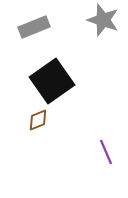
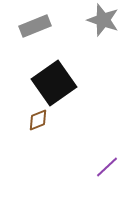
gray rectangle: moved 1 px right, 1 px up
black square: moved 2 px right, 2 px down
purple line: moved 1 px right, 15 px down; rotated 70 degrees clockwise
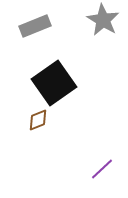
gray star: rotated 12 degrees clockwise
purple line: moved 5 px left, 2 px down
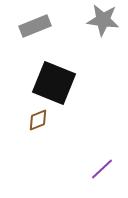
gray star: rotated 24 degrees counterclockwise
black square: rotated 33 degrees counterclockwise
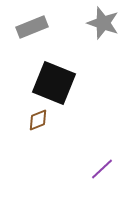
gray star: moved 3 px down; rotated 12 degrees clockwise
gray rectangle: moved 3 px left, 1 px down
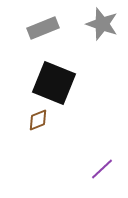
gray star: moved 1 px left, 1 px down
gray rectangle: moved 11 px right, 1 px down
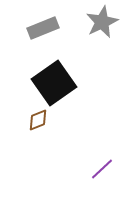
gray star: moved 2 px up; rotated 28 degrees clockwise
black square: rotated 33 degrees clockwise
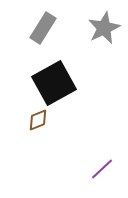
gray star: moved 2 px right, 6 px down
gray rectangle: rotated 36 degrees counterclockwise
black square: rotated 6 degrees clockwise
